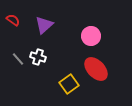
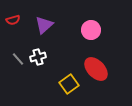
red semicircle: rotated 128 degrees clockwise
pink circle: moved 6 px up
white cross: rotated 35 degrees counterclockwise
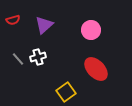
yellow square: moved 3 px left, 8 px down
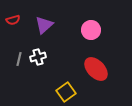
gray line: moved 1 px right; rotated 56 degrees clockwise
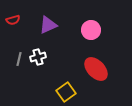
purple triangle: moved 4 px right; rotated 18 degrees clockwise
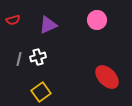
pink circle: moved 6 px right, 10 px up
red ellipse: moved 11 px right, 8 px down
yellow square: moved 25 px left
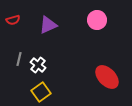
white cross: moved 8 px down; rotated 35 degrees counterclockwise
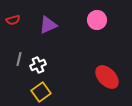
white cross: rotated 28 degrees clockwise
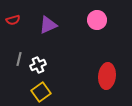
red ellipse: moved 1 px up; rotated 50 degrees clockwise
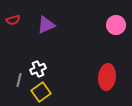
pink circle: moved 19 px right, 5 px down
purple triangle: moved 2 px left
gray line: moved 21 px down
white cross: moved 4 px down
red ellipse: moved 1 px down
